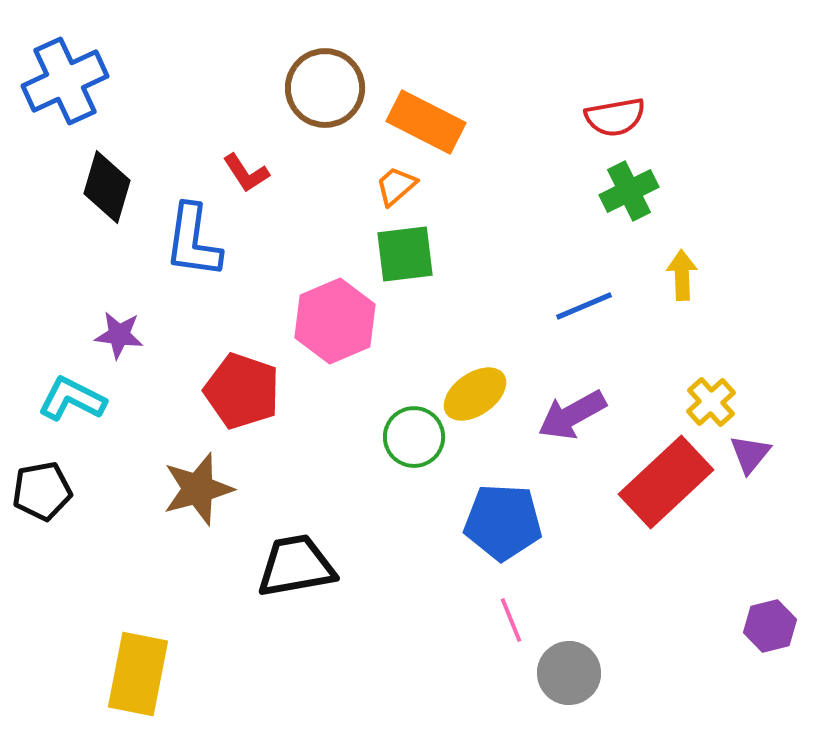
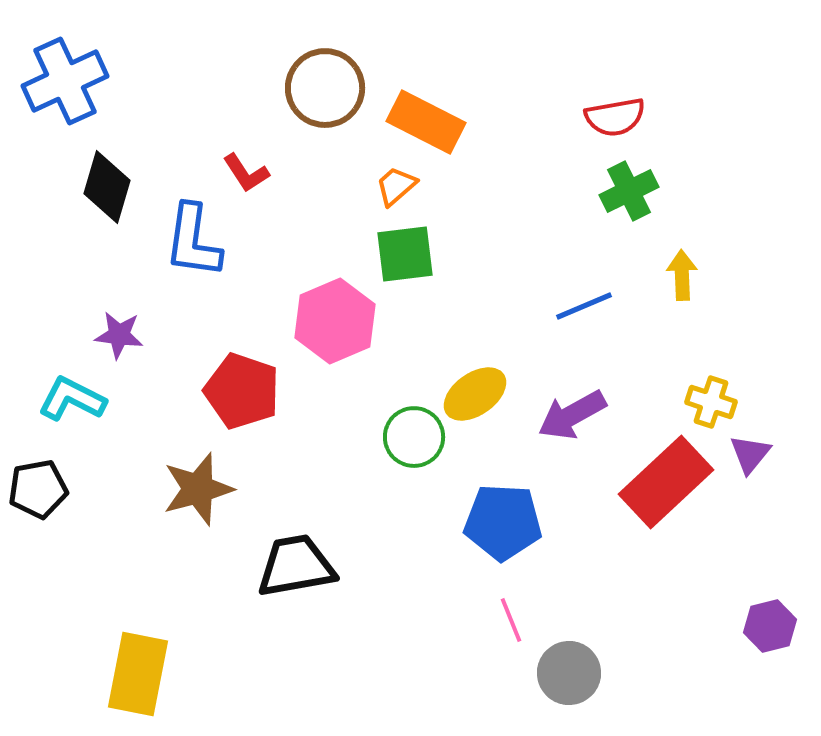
yellow cross: rotated 30 degrees counterclockwise
black pentagon: moved 4 px left, 2 px up
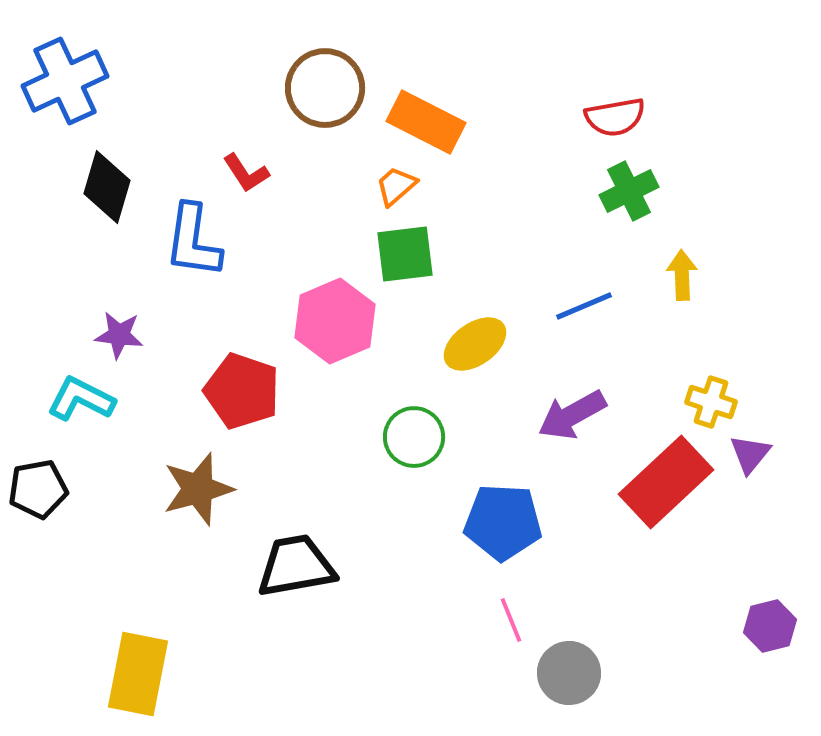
yellow ellipse: moved 50 px up
cyan L-shape: moved 9 px right
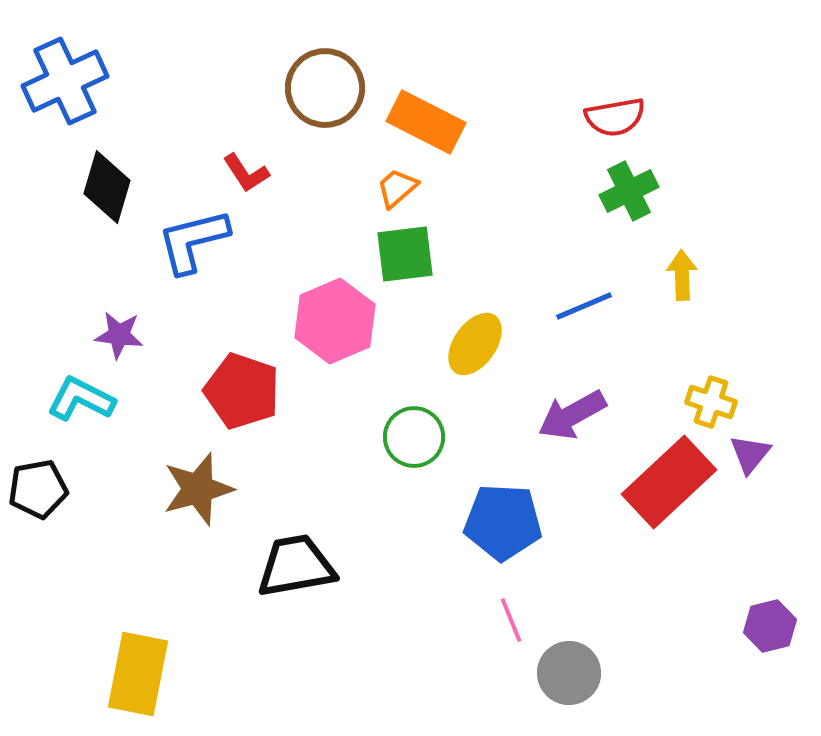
orange trapezoid: moved 1 px right, 2 px down
blue L-shape: rotated 68 degrees clockwise
yellow ellipse: rotated 20 degrees counterclockwise
red rectangle: moved 3 px right
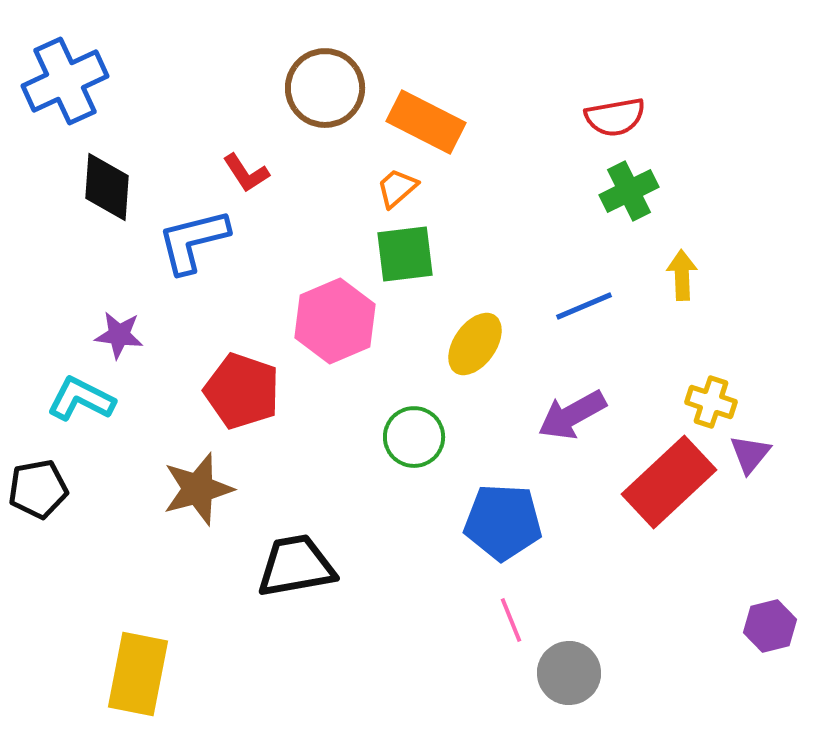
black diamond: rotated 12 degrees counterclockwise
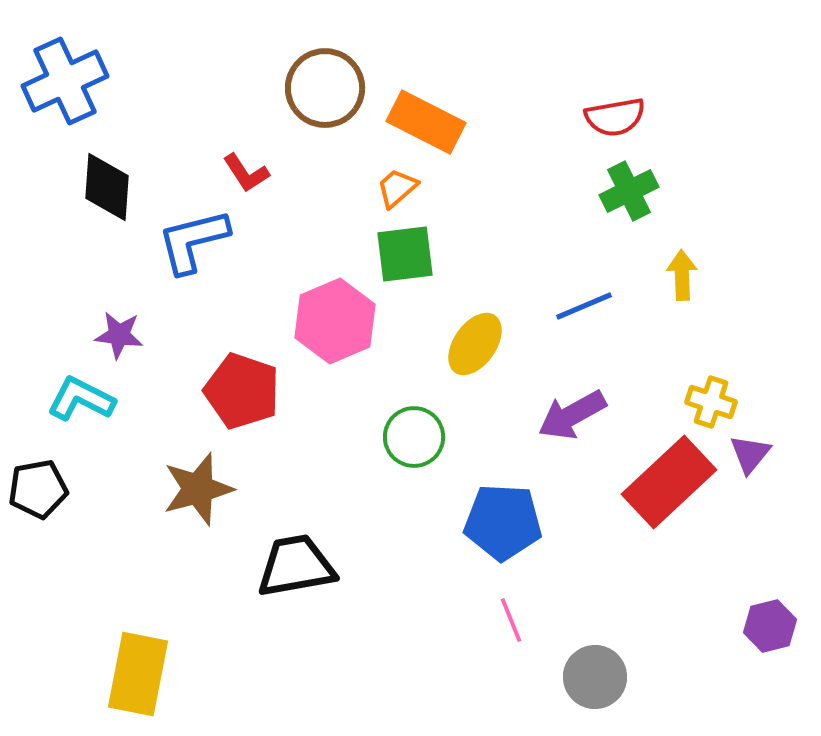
gray circle: moved 26 px right, 4 px down
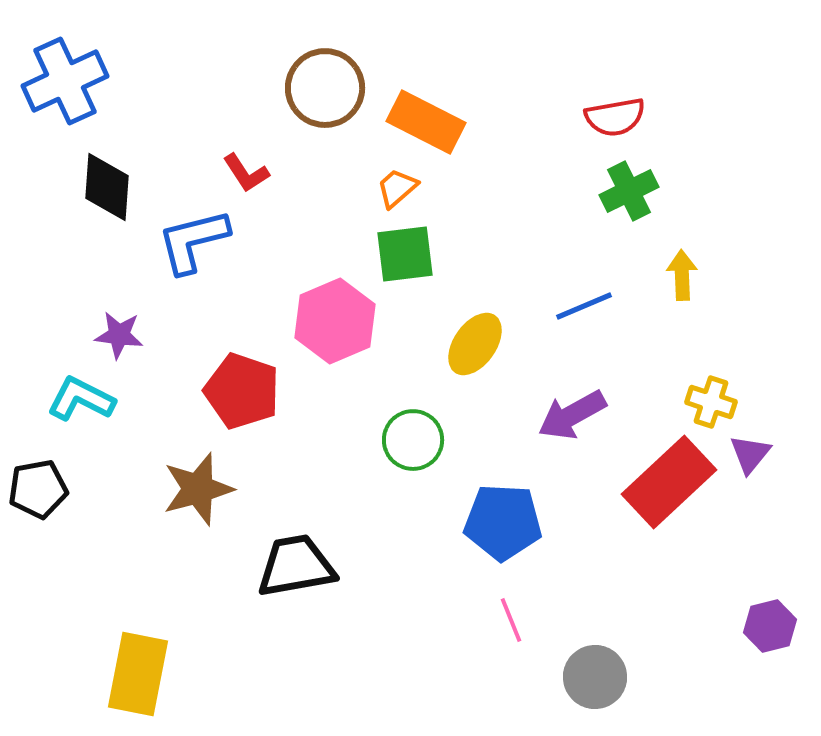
green circle: moved 1 px left, 3 px down
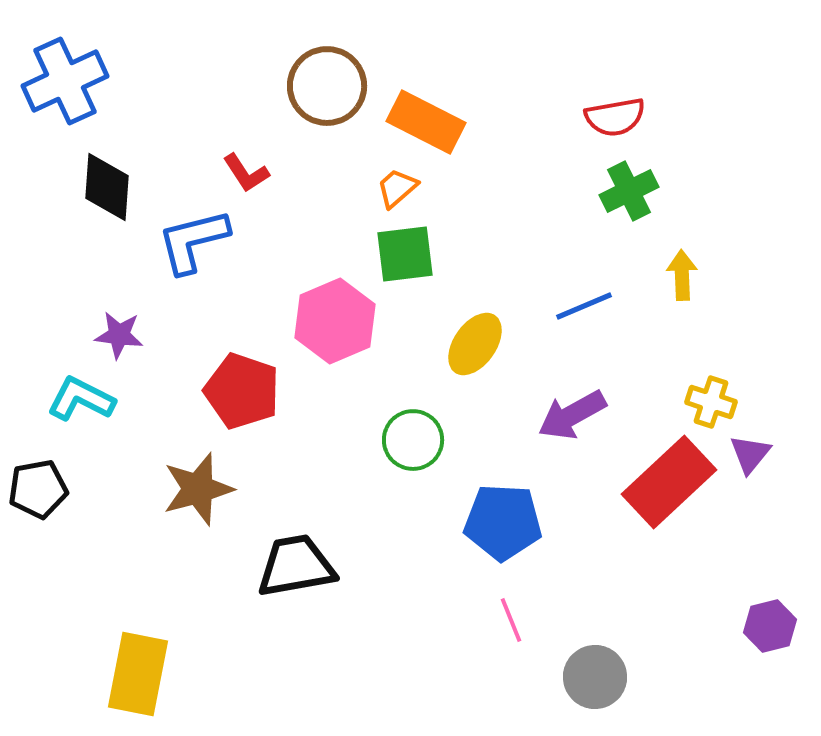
brown circle: moved 2 px right, 2 px up
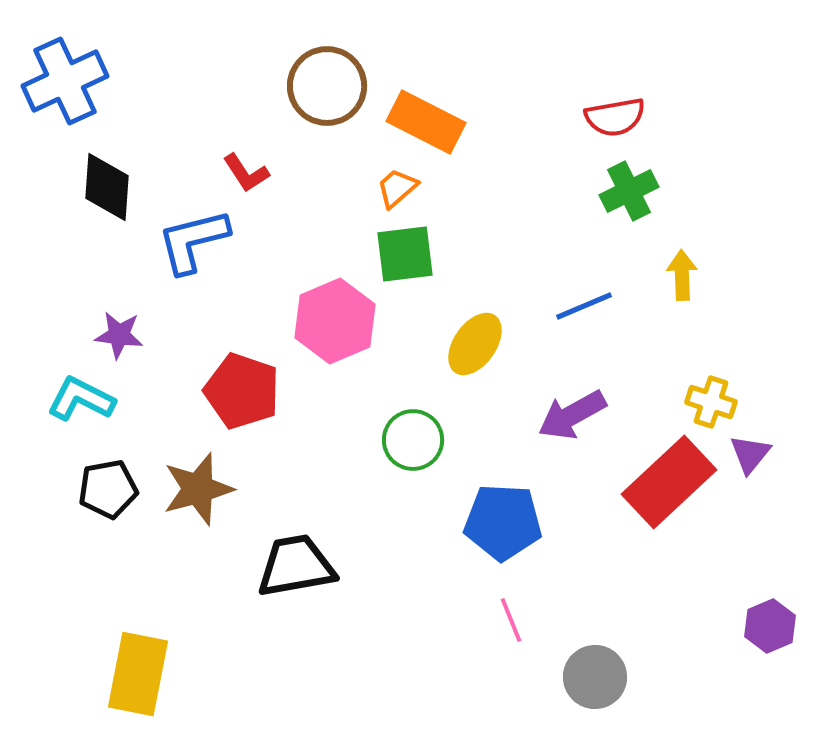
black pentagon: moved 70 px right
purple hexagon: rotated 9 degrees counterclockwise
